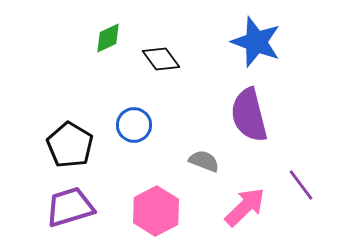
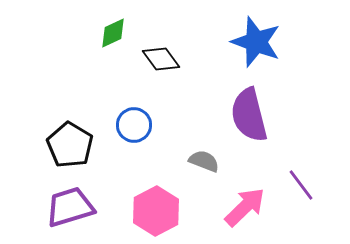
green diamond: moved 5 px right, 5 px up
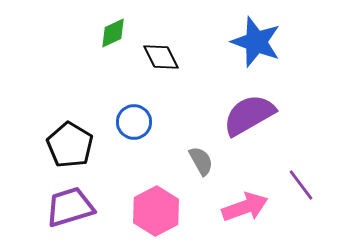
black diamond: moved 2 px up; rotated 9 degrees clockwise
purple semicircle: rotated 74 degrees clockwise
blue circle: moved 3 px up
gray semicircle: moved 3 px left; rotated 40 degrees clockwise
pink arrow: rotated 24 degrees clockwise
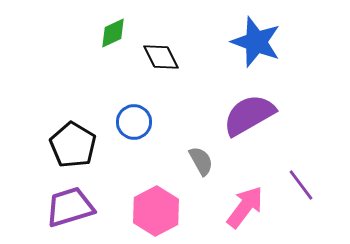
black pentagon: moved 3 px right
pink arrow: rotated 33 degrees counterclockwise
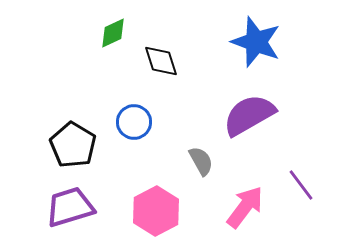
black diamond: moved 4 px down; rotated 9 degrees clockwise
